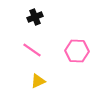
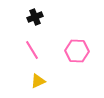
pink line: rotated 24 degrees clockwise
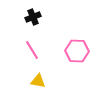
black cross: moved 2 px left
yellow triangle: rotated 35 degrees clockwise
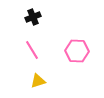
yellow triangle: rotated 28 degrees counterclockwise
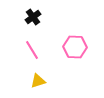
black cross: rotated 14 degrees counterclockwise
pink hexagon: moved 2 px left, 4 px up
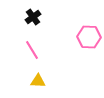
pink hexagon: moved 14 px right, 10 px up
yellow triangle: rotated 21 degrees clockwise
